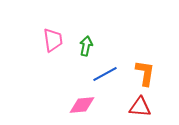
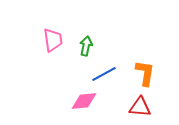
blue line: moved 1 px left
pink diamond: moved 2 px right, 4 px up
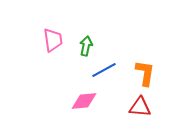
blue line: moved 4 px up
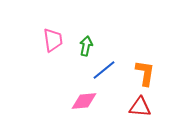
blue line: rotated 10 degrees counterclockwise
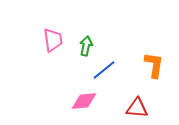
orange L-shape: moved 9 px right, 8 px up
red triangle: moved 3 px left, 1 px down
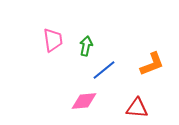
orange L-shape: moved 2 px left, 1 px up; rotated 60 degrees clockwise
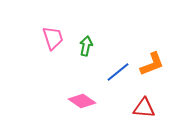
pink trapezoid: moved 2 px up; rotated 10 degrees counterclockwise
blue line: moved 14 px right, 2 px down
pink diamond: moved 2 px left; rotated 40 degrees clockwise
red triangle: moved 7 px right
